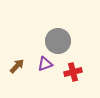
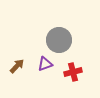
gray circle: moved 1 px right, 1 px up
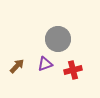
gray circle: moved 1 px left, 1 px up
red cross: moved 2 px up
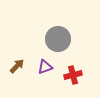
purple triangle: moved 3 px down
red cross: moved 5 px down
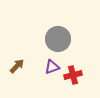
purple triangle: moved 7 px right
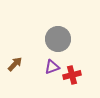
brown arrow: moved 2 px left, 2 px up
red cross: moved 1 px left
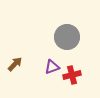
gray circle: moved 9 px right, 2 px up
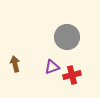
brown arrow: rotated 56 degrees counterclockwise
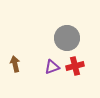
gray circle: moved 1 px down
red cross: moved 3 px right, 9 px up
